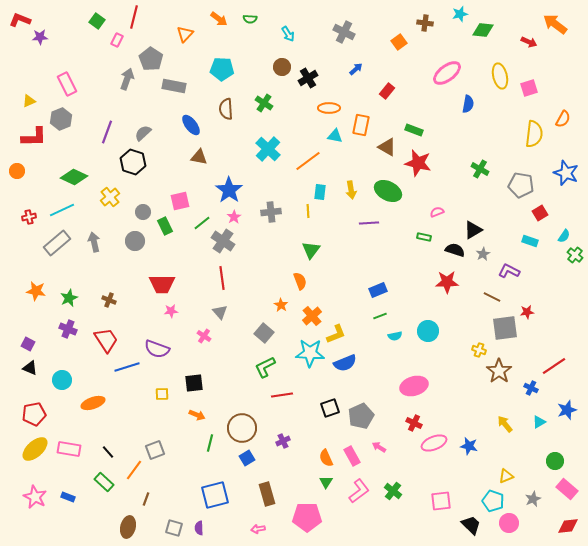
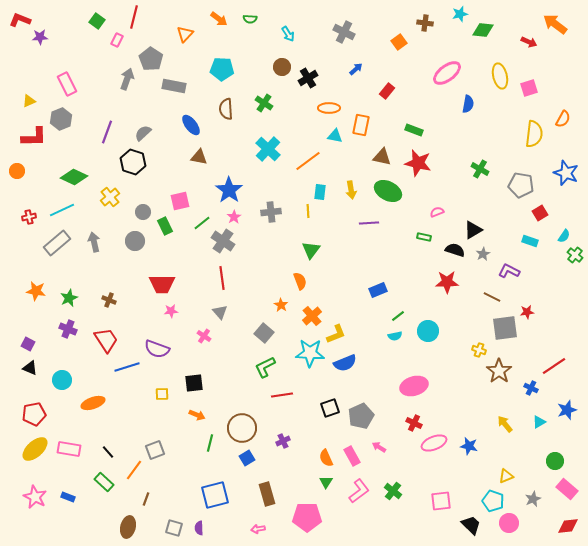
brown triangle at (387, 147): moved 5 px left, 10 px down; rotated 18 degrees counterclockwise
green line at (380, 316): moved 18 px right; rotated 16 degrees counterclockwise
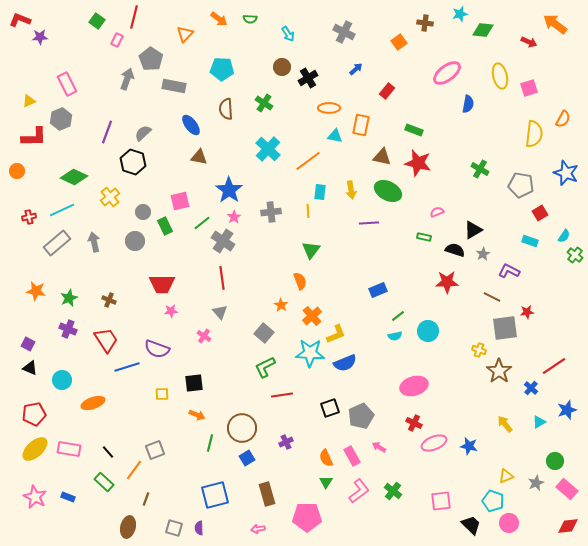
blue cross at (531, 388): rotated 16 degrees clockwise
purple cross at (283, 441): moved 3 px right, 1 px down
gray star at (533, 499): moved 3 px right, 16 px up
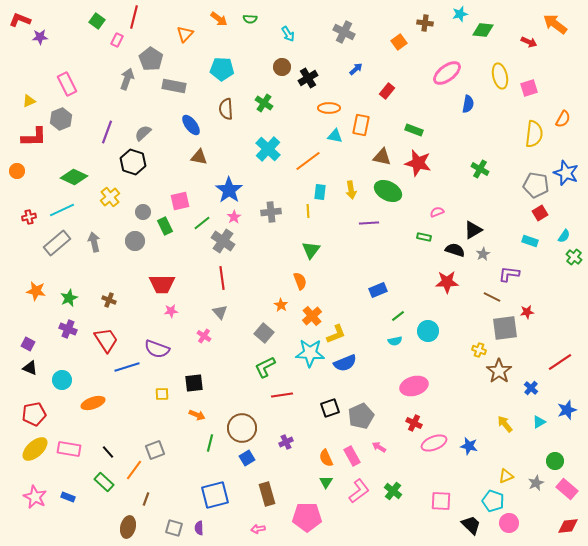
gray pentagon at (521, 185): moved 15 px right
green cross at (575, 255): moved 1 px left, 2 px down
purple L-shape at (509, 271): moved 3 px down; rotated 20 degrees counterclockwise
cyan semicircle at (395, 336): moved 5 px down
red line at (554, 366): moved 6 px right, 4 px up
pink square at (441, 501): rotated 10 degrees clockwise
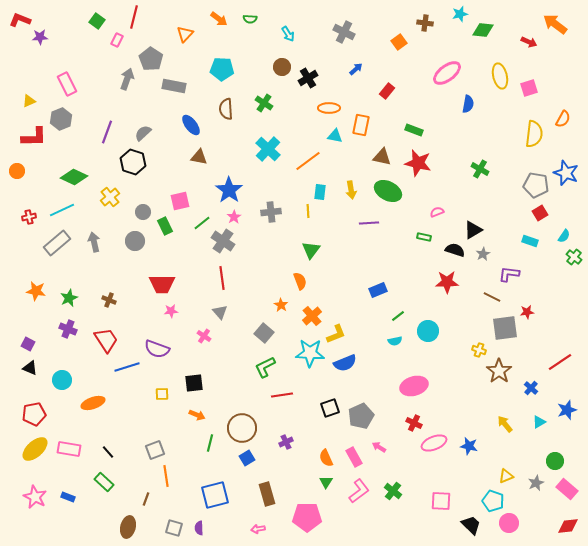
pink rectangle at (352, 456): moved 2 px right, 1 px down
orange line at (134, 470): moved 32 px right, 6 px down; rotated 45 degrees counterclockwise
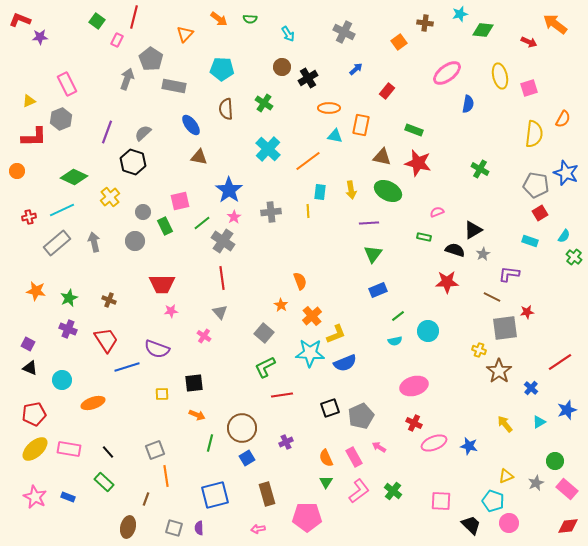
green triangle at (311, 250): moved 62 px right, 4 px down
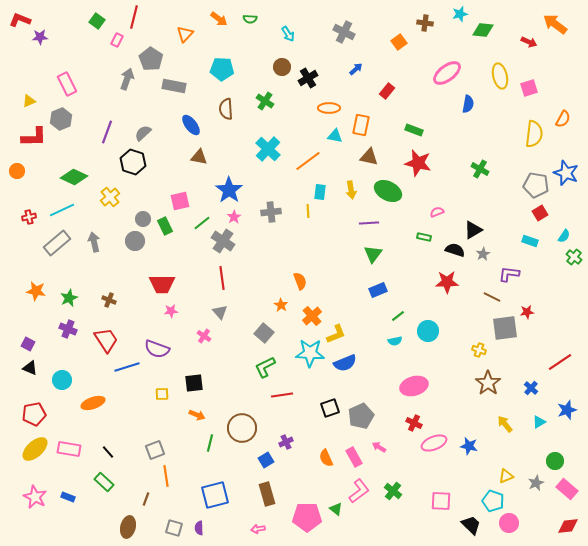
green cross at (264, 103): moved 1 px right, 2 px up
brown triangle at (382, 157): moved 13 px left
gray circle at (143, 212): moved 7 px down
brown star at (499, 371): moved 11 px left, 12 px down
blue square at (247, 458): moved 19 px right, 2 px down
green triangle at (326, 482): moved 10 px right, 27 px down; rotated 24 degrees counterclockwise
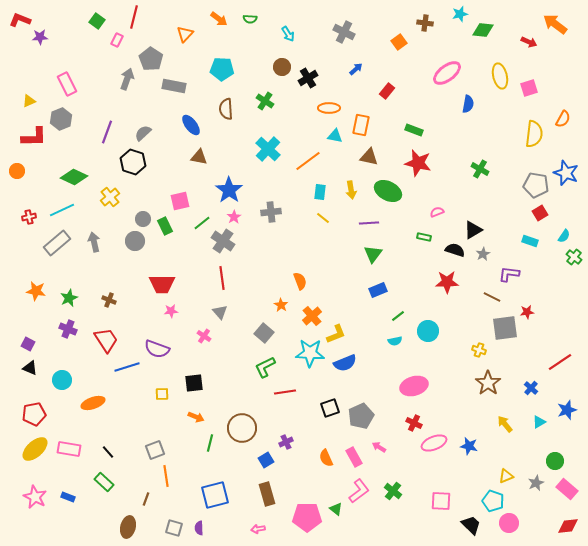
yellow line at (308, 211): moved 15 px right, 7 px down; rotated 48 degrees counterclockwise
red line at (282, 395): moved 3 px right, 3 px up
orange arrow at (197, 415): moved 1 px left, 2 px down
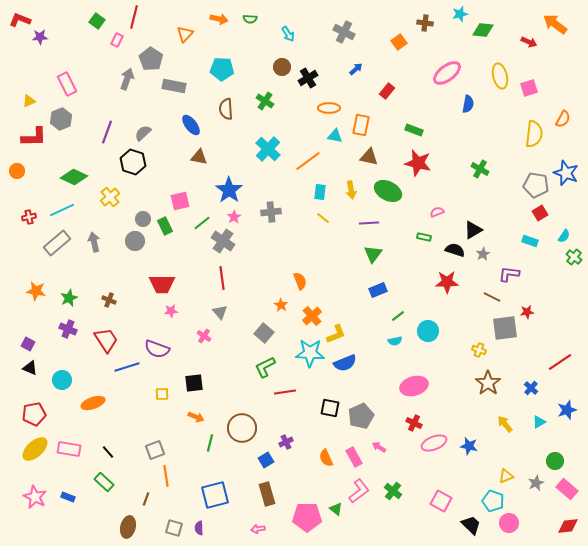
orange arrow at (219, 19): rotated 24 degrees counterclockwise
black square at (330, 408): rotated 30 degrees clockwise
pink square at (441, 501): rotated 25 degrees clockwise
